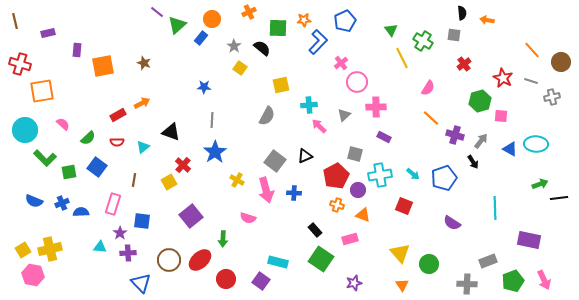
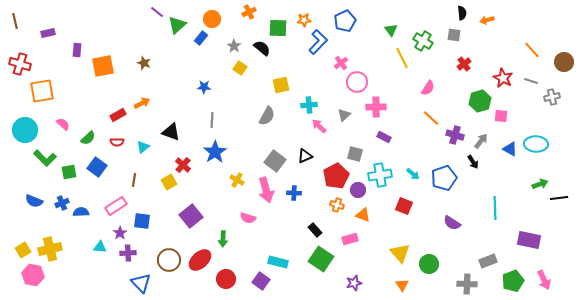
orange arrow at (487, 20): rotated 24 degrees counterclockwise
brown circle at (561, 62): moved 3 px right
pink rectangle at (113, 204): moved 3 px right, 2 px down; rotated 40 degrees clockwise
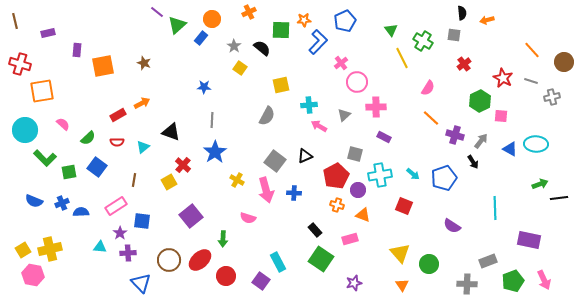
green square at (278, 28): moved 3 px right, 2 px down
green hexagon at (480, 101): rotated 10 degrees counterclockwise
pink arrow at (319, 126): rotated 14 degrees counterclockwise
purple semicircle at (452, 223): moved 3 px down
cyan rectangle at (278, 262): rotated 48 degrees clockwise
red circle at (226, 279): moved 3 px up
